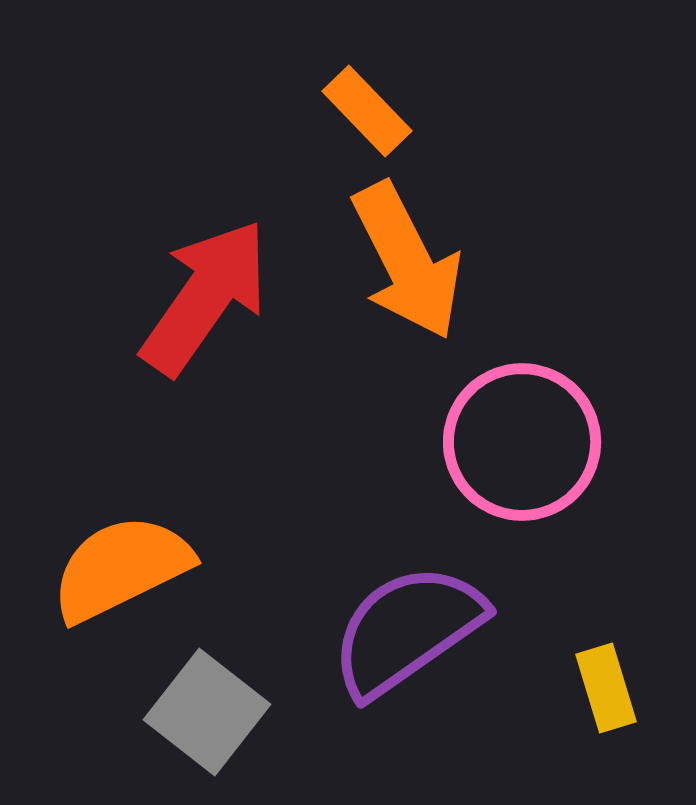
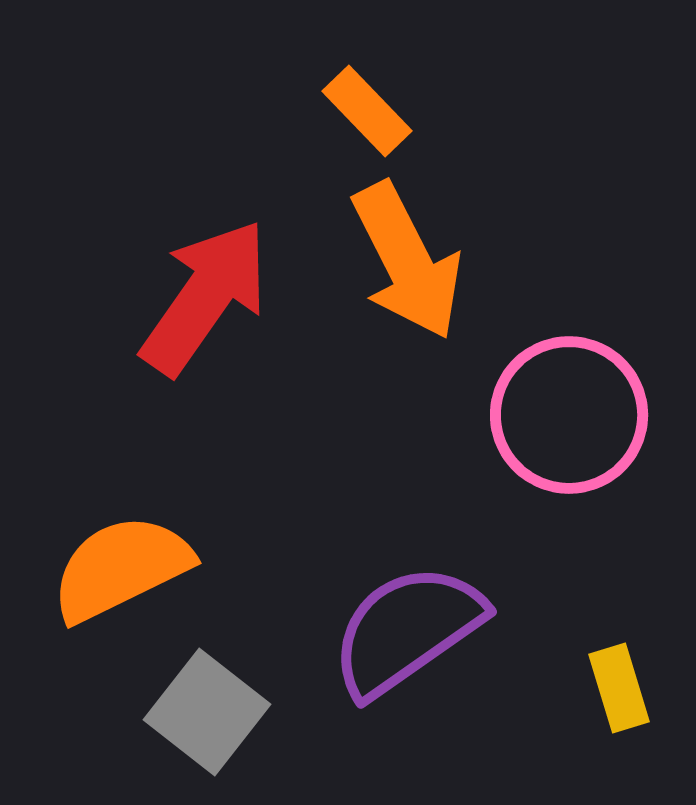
pink circle: moved 47 px right, 27 px up
yellow rectangle: moved 13 px right
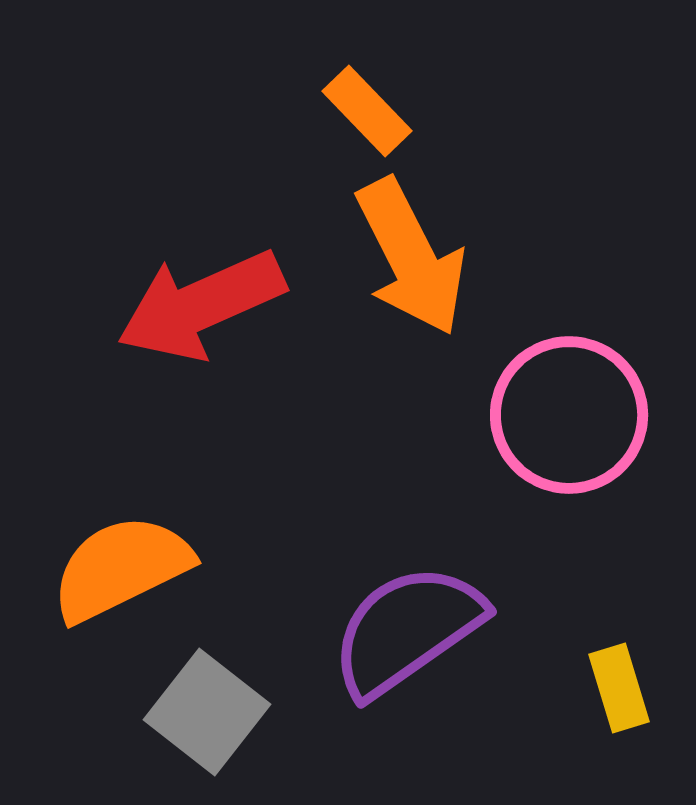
orange arrow: moved 4 px right, 4 px up
red arrow: moved 4 px left, 8 px down; rotated 149 degrees counterclockwise
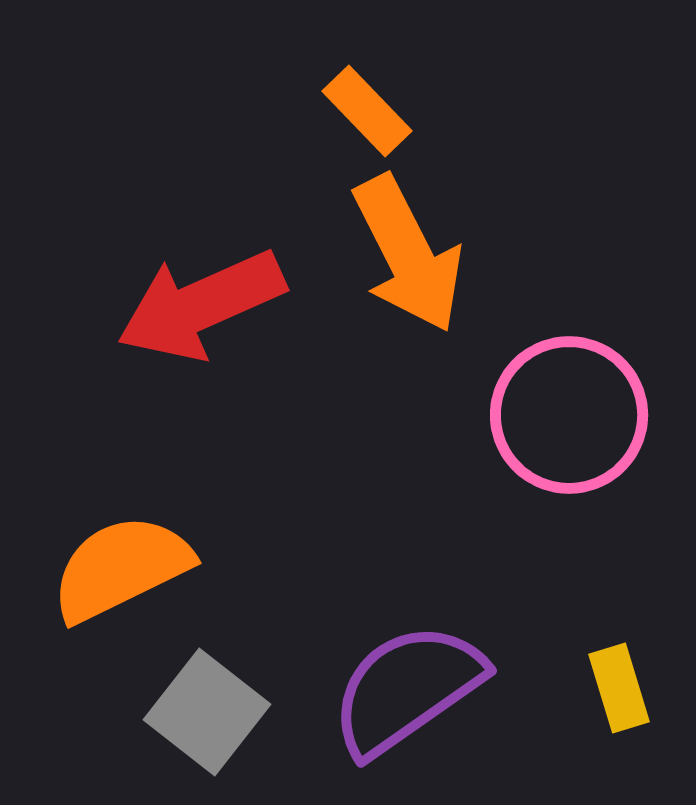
orange arrow: moved 3 px left, 3 px up
purple semicircle: moved 59 px down
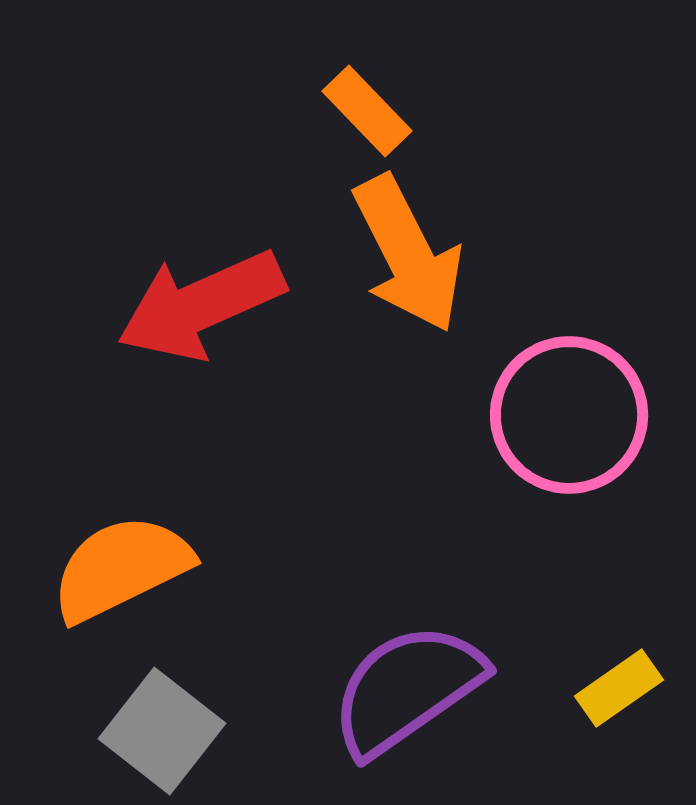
yellow rectangle: rotated 72 degrees clockwise
gray square: moved 45 px left, 19 px down
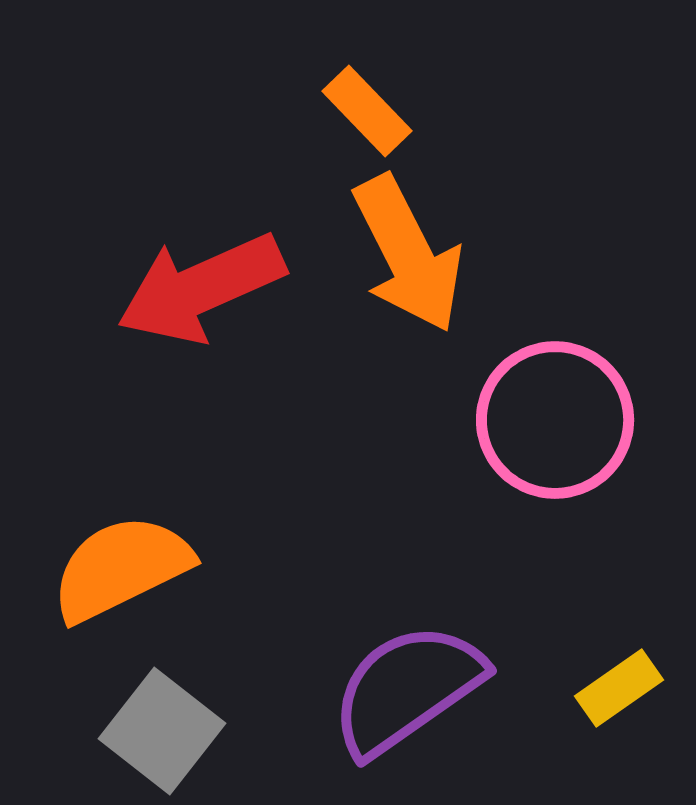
red arrow: moved 17 px up
pink circle: moved 14 px left, 5 px down
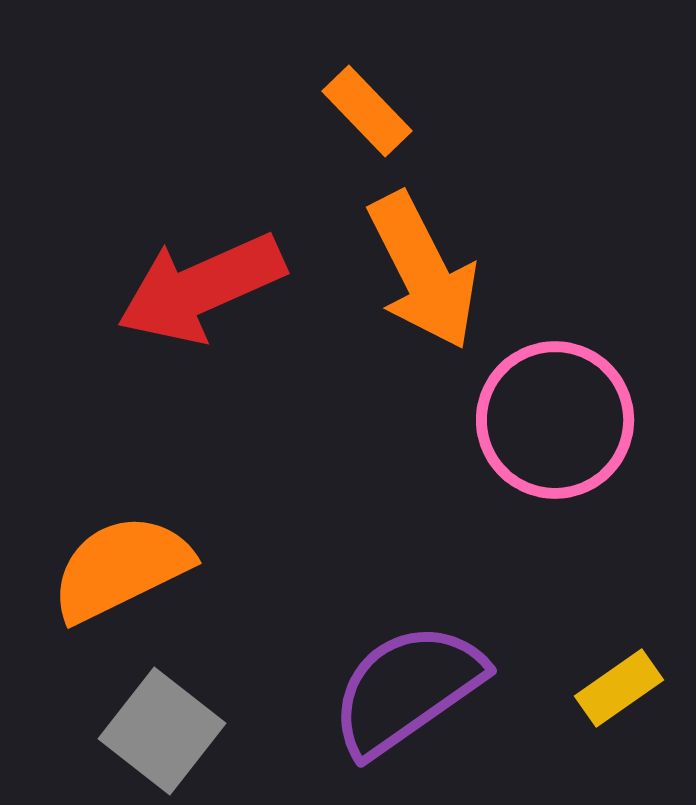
orange arrow: moved 15 px right, 17 px down
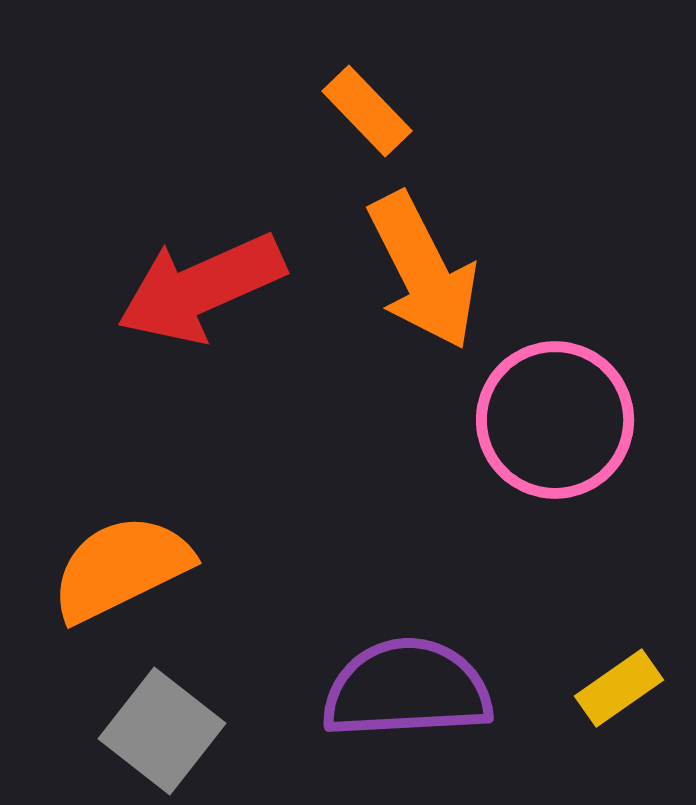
purple semicircle: rotated 32 degrees clockwise
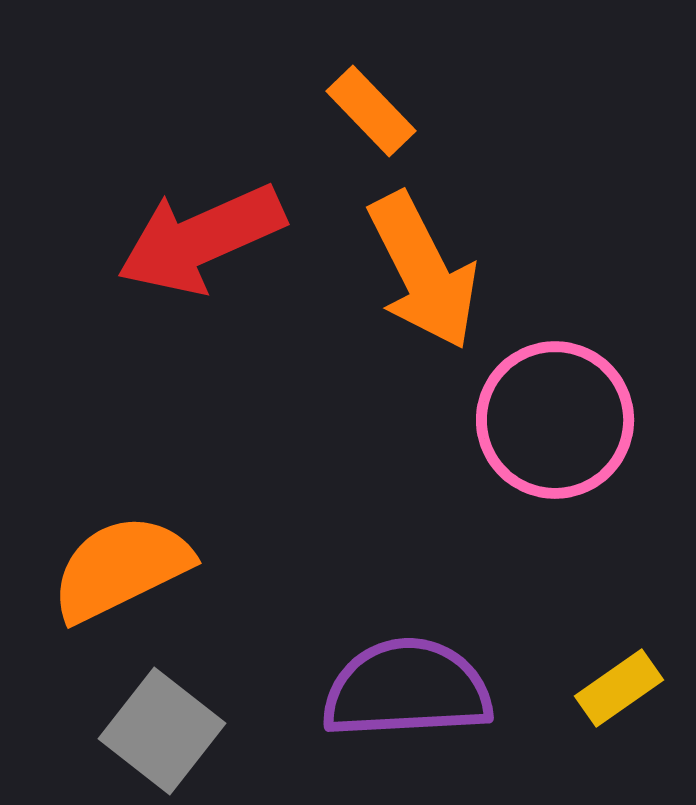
orange rectangle: moved 4 px right
red arrow: moved 49 px up
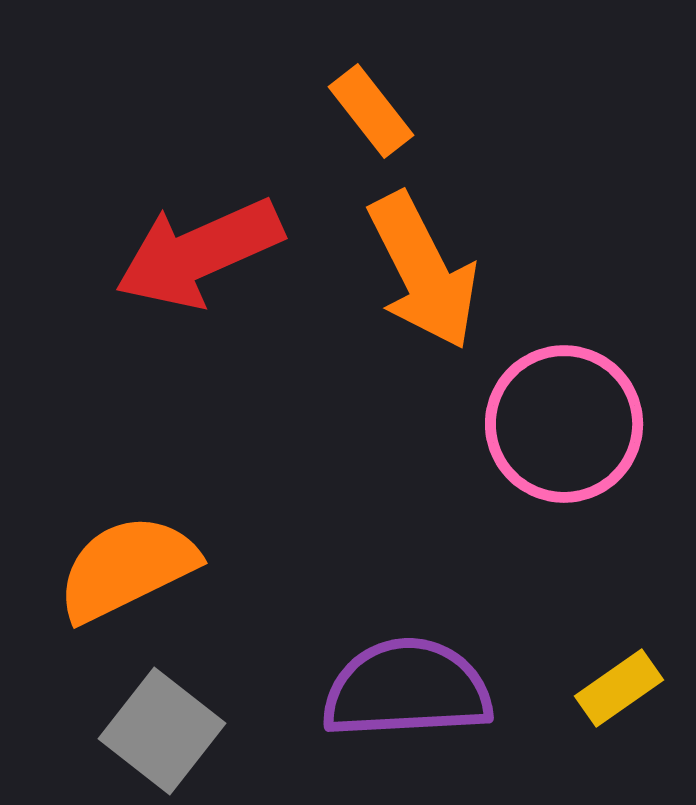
orange rectangle: rotated 6 degrees clockwise
red arrow: moved 2 px left, 14 px down
pink circle: moved 9 px right, 4 px down
orange semicircle: moved 6 px right
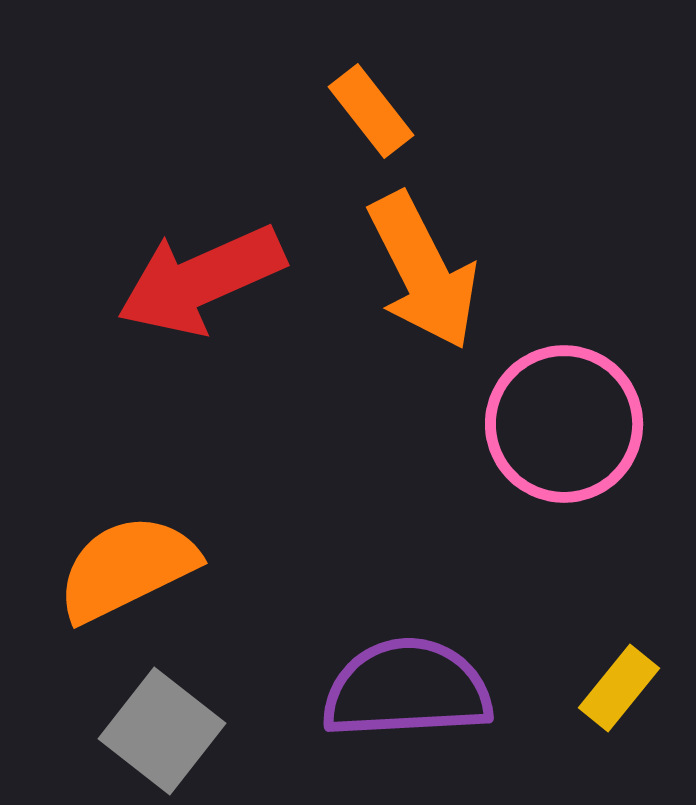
red arrow: moved 2 px right, 27 px down
yellow rectangle: rotated 16 degrees counterclockwise
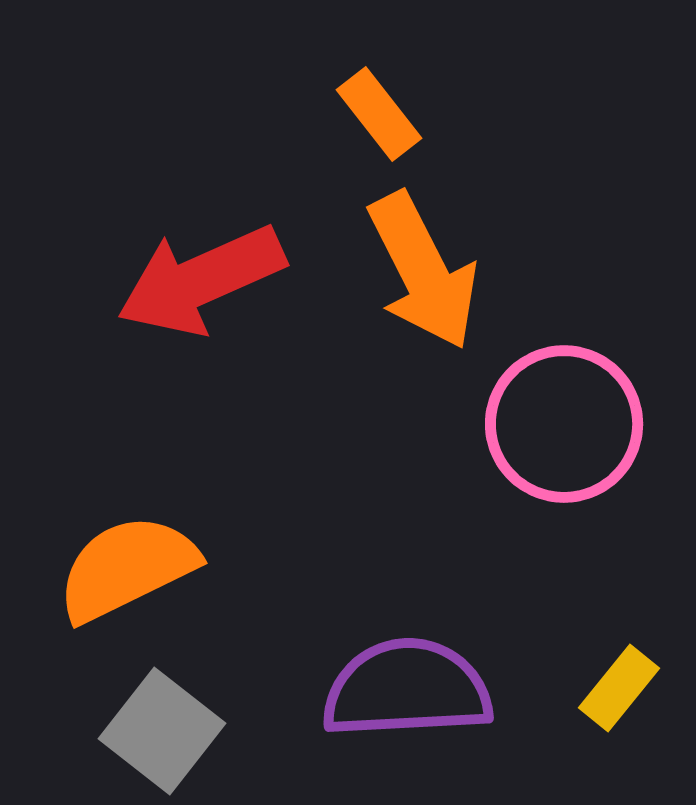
orange rectangle: moved 8 px right, 3 px down
